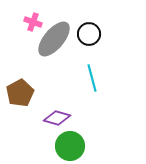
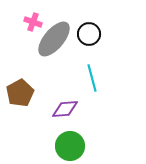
purple diamond: moved 8 px right, 9 px up; rotated 20 degrees counterclockwise
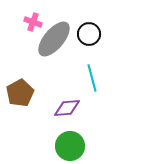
purple diamond: moved 2 px right, 1 px up
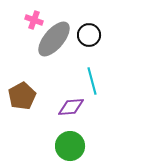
pink cross: moved 1 px right, 2 px up
black circle: moved 1 px down
cyan line: moved 3 px down
brown pentagon: moved 2 px right, 3 px down
purple diamond: moved 4 px right, 1 px up
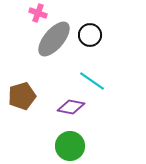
pink cross: moved 4 px right, 7 px up
black circle: moved 1 px right
cyan line: rotated 40 degrees counterclockwise
brown pentagon: rotated 12 degrees clockwise
purple diamond: rotated 16 degrees clockwise
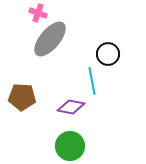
black circle: moved 18 px right, 19 px down
gray ellipse: moved 4 px left
cyan line: rotated 44 degrees clockwise
brown pentagon: moved 1 px down; rotated 20 degrees clockwise
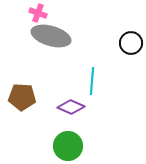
gray ellipse: moved 1 px right, 3 px up; rotated 66 degrees clockwise
black circle: moved 23 px right, 11 px up
cyan line: rotated 16 degrees clockwise
purple diamond: rotated 12 degrees clockwise
green circle: moved 2 px left
